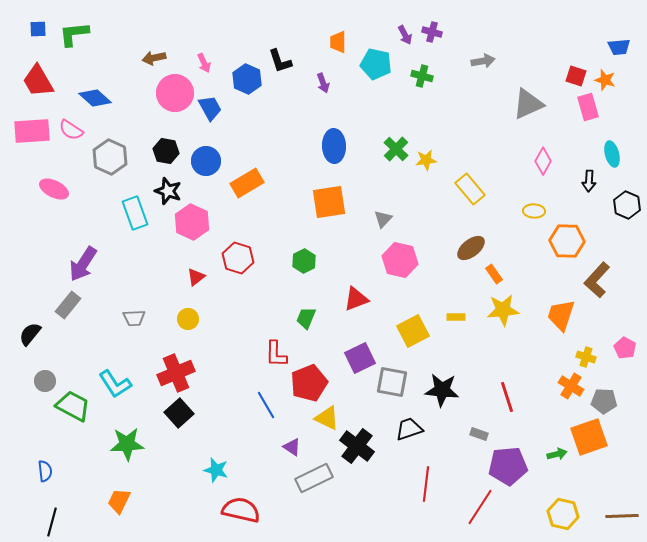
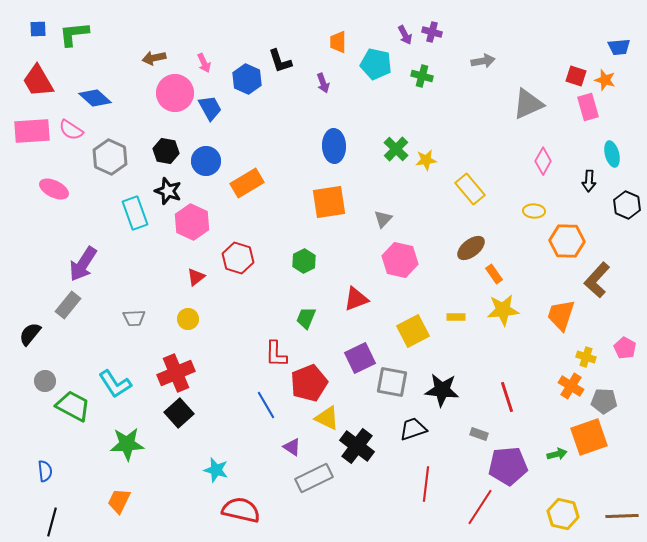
black trapezoid at (409, 429): moved 4 px right
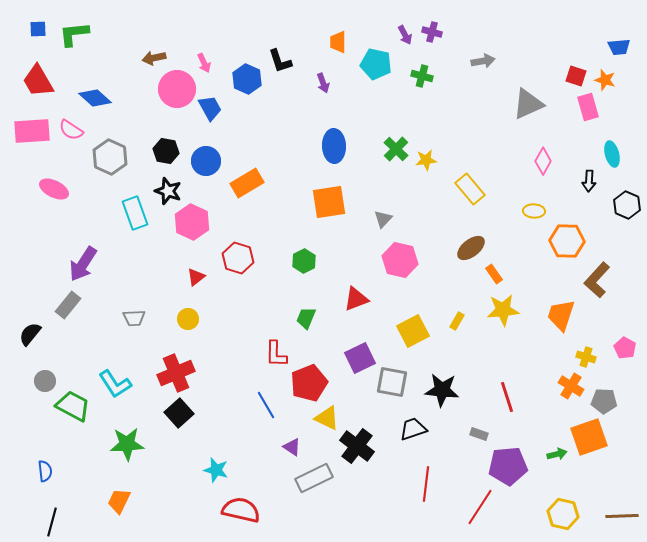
pink circle at (175, 93): moved 2 px right, 4 px up
yellow rectangle at (456, 317): moved 1 px right, 4 px down; rotated 60 degrees counterclockwise
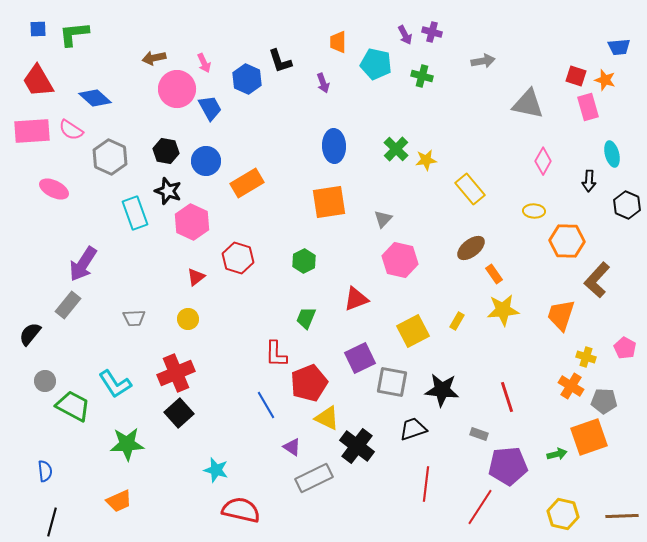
gray triangle at (528, 104): rotated 36 degrees clockwise
orange trapezoid at (119, 501): rotated 140 degrees counterclockwise
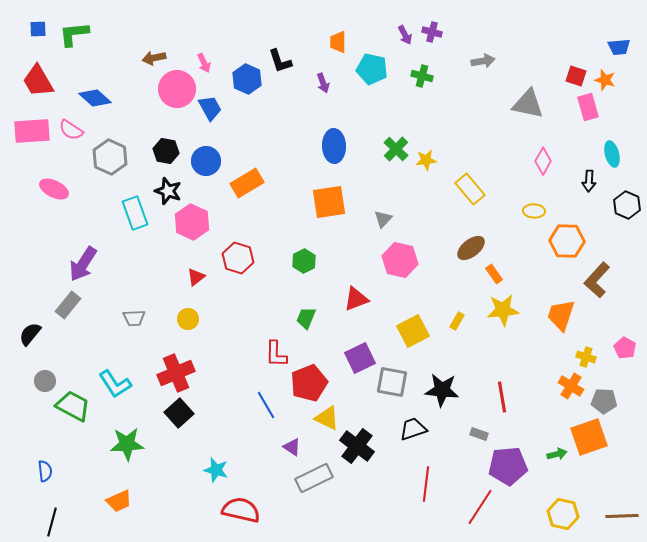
cyan pentagon at (376, 64): moved 4 px left, 5 px down
red line at (507, 397): moved 5 px left; rotated 8 degrees clockwise
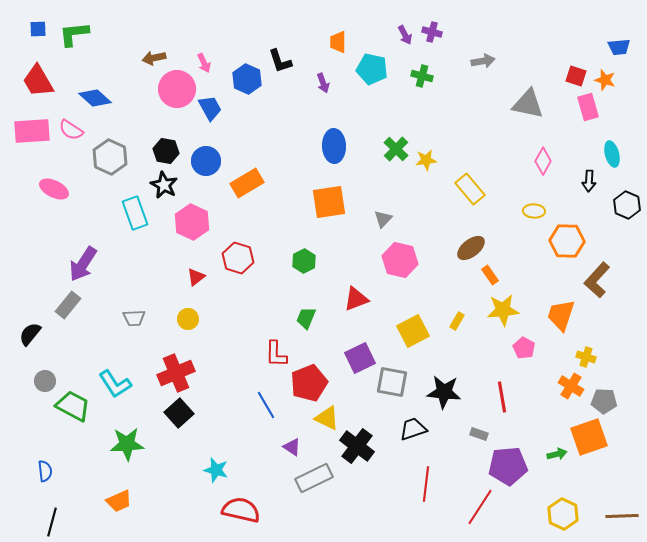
black star at (168, 191): moved 4 px left, 6 px up; rotated 8 degrees clockwise
orange rectangle at (494, 274): moved 4 px left, 1 px down
pink pentagon at (625, 348): moved 101 px left
black star at (442, 390): moved 2 px right, 2 px down
yellow hexagon at (563, 514): rotated 12 degrees clockwise
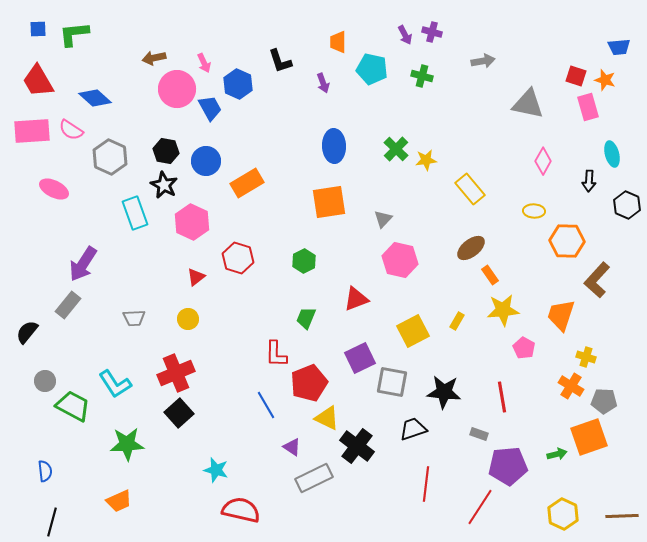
blue hexagon at (247, 79): moved 9 px left, 5 px down
black semicircle at (30, 334): moved 3 px left, 2 px up
